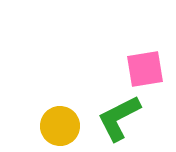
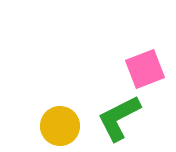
pink square: rotated 12 degrees counterclockwise
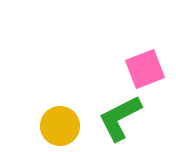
green L-shape: moved 1 px right
